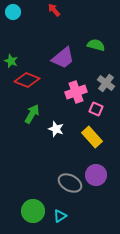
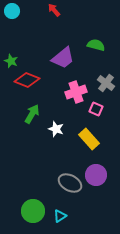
cyan circle: moved 1 px left, 1 px up
yellow rectangle: moved 3 px left, 2 px down
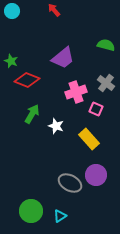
green semicircle: moved 10 px right
white star: moved 3 px up
green circle: moved 2 px left
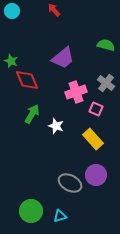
red diamond: rotated 45 degrees clockwise
yellow rectangle: moved 4 px right
cyan triangle: rotated 16 degrees clockwise
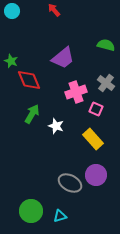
red diamond: moved 2 px right
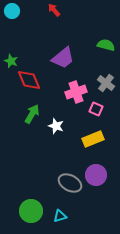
yellow rectangle: rotated 70 degrees counterclockwise
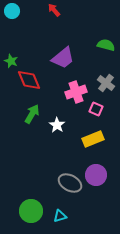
white star: moved 1 px right, 1 px up; rotated 14 degrees clockwise
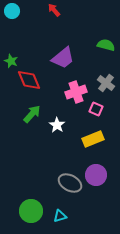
green arrow: rotated 12 degrees clockwise
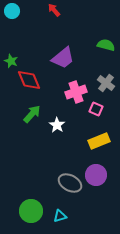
yellow rectangle: moved 6 px right, 2 px down
